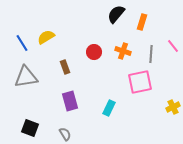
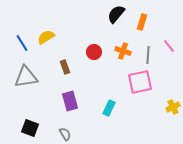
pink line: moved 4 px left
gray line: moved 3 px left, 1 px down
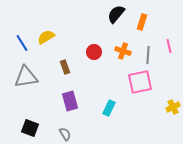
pink line: rotated 24 degrees clockwise
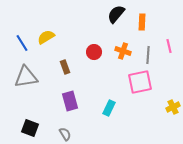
orange rectangle: rotated 14 degrees counterclockwise
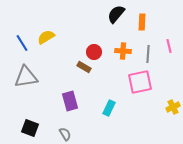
orange cross: rotated 14 degrees counterclockwise
gray line: moved 1 px up
brown rectangle: moved 19 px right; rotated 40 degrees counterclockwise
